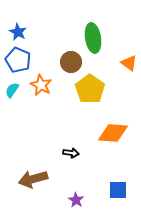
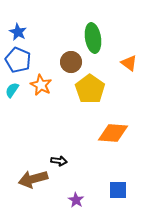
black arrow: moved 12 px left, 8 px down
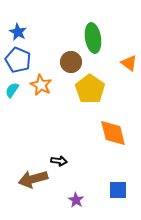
orange diamond: rotated 72 degrees clockwise
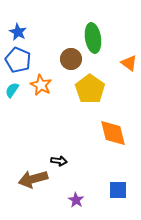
brown circle: moved 3 px up
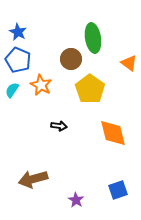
black arrow: moved 35 px up
blue square: rotated 18 degrees counterclockwise
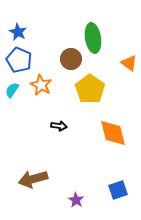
blue pentagon: moved 1 px right
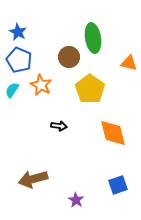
brown circle: moved 2 px left, 2 px up
orange triangle: rotated 24 degrees counterclockwise
blue square: moved 5 px up
